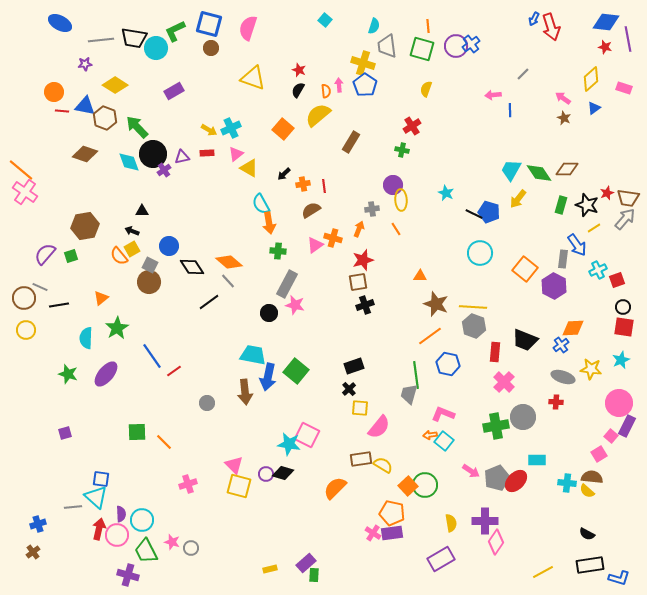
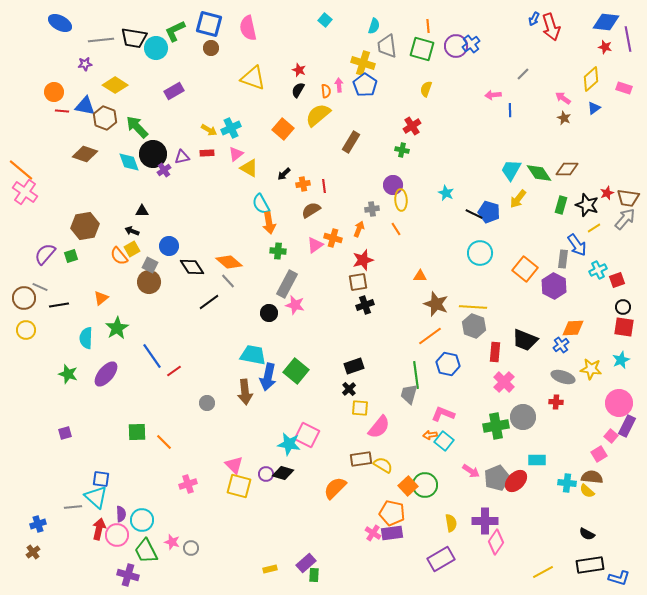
pink semicircle at (248, 28): rotated 30 degrees counterclockwise
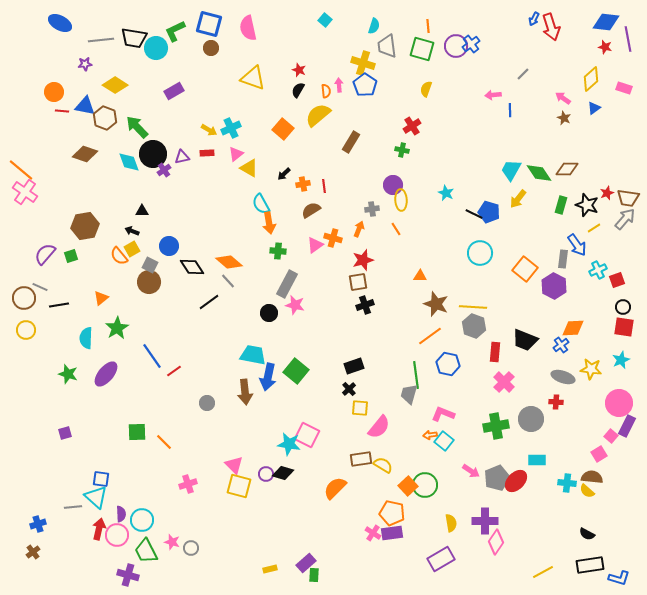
gray circle at (523, 417): moved 8 px right, 2 px down
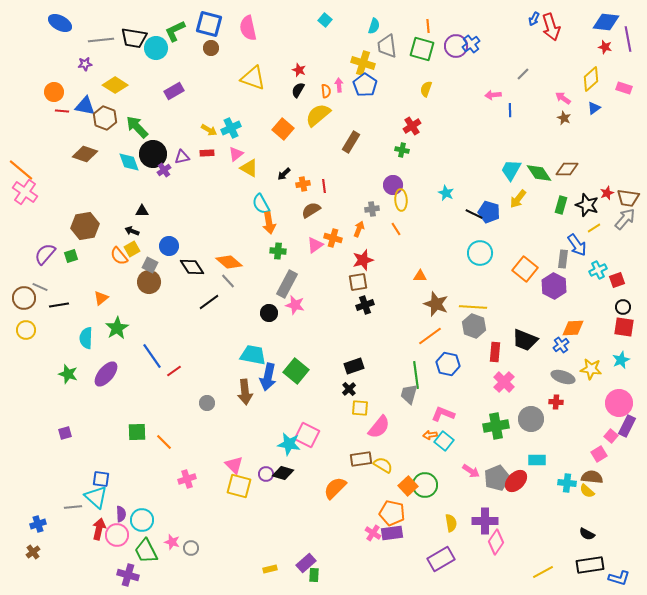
pink cross at (188, 484): moved 1 px left, 5 px up
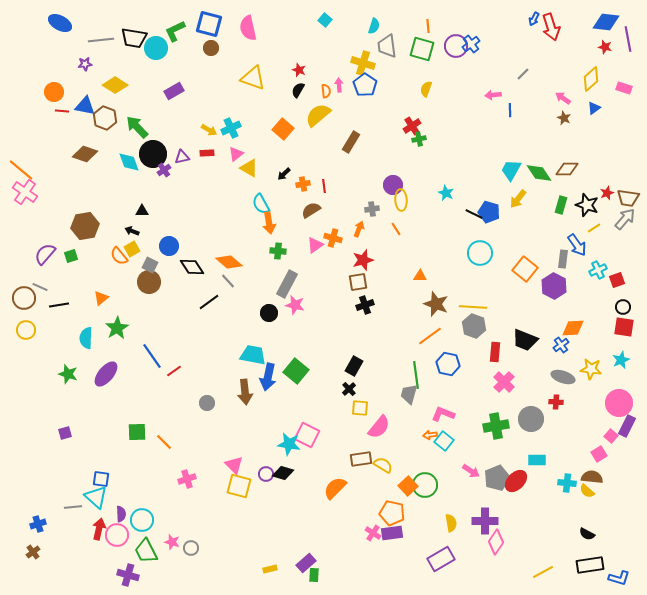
green cross at (402, 150): moved 17 px right, 11 px up; rotated 24 degrees counterclockwise
black rectangle at (354, 366): rotated 42 degrees counterclockwise
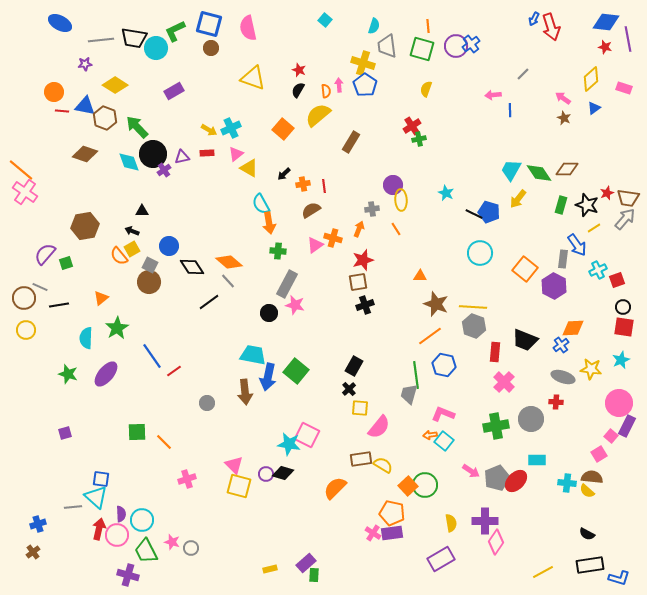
green square at (71, 256): moved 5 px left, 7 px down
blue hexagon at (448, 364): moved 4 px left, 1 px down
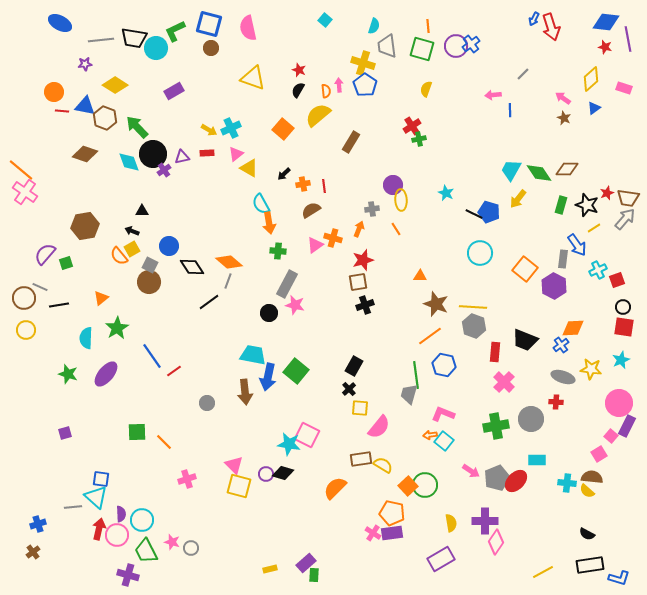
gray line at (228, 281): rotated 63 degrees clockwise
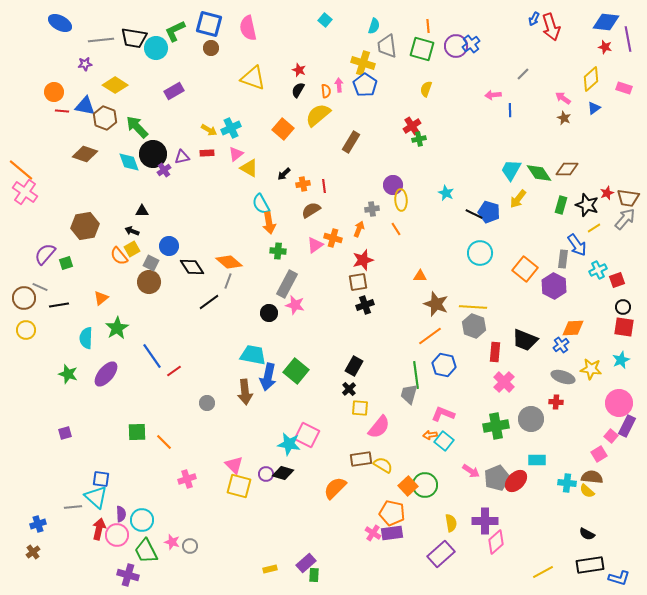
gray square at (150, 265): moved 1 px right, 2 px up
pink diamond at (496, 542): rotated 15 degrees clockwise
gray circle at (191, 548): moved 1 px left, 2 px up
purple rectangle at (441, 559): moved 5 px up; rotated 12 degrees counterclockwise
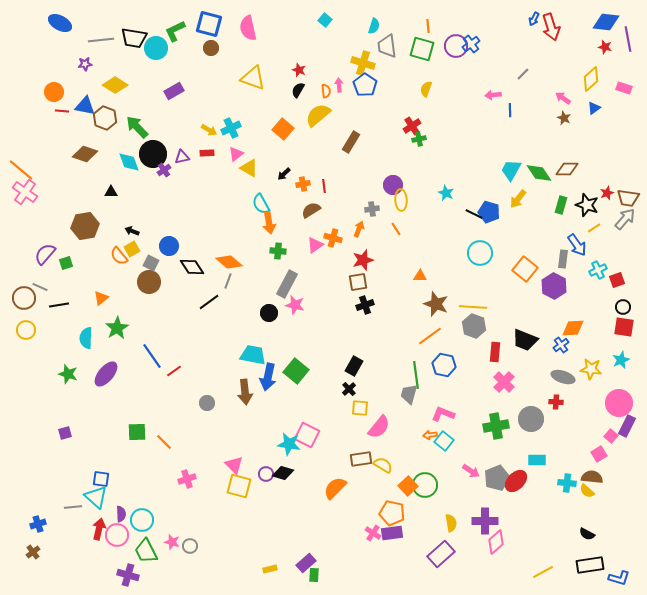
black triangle at (142, 211): moved 31 px left, 19 px up
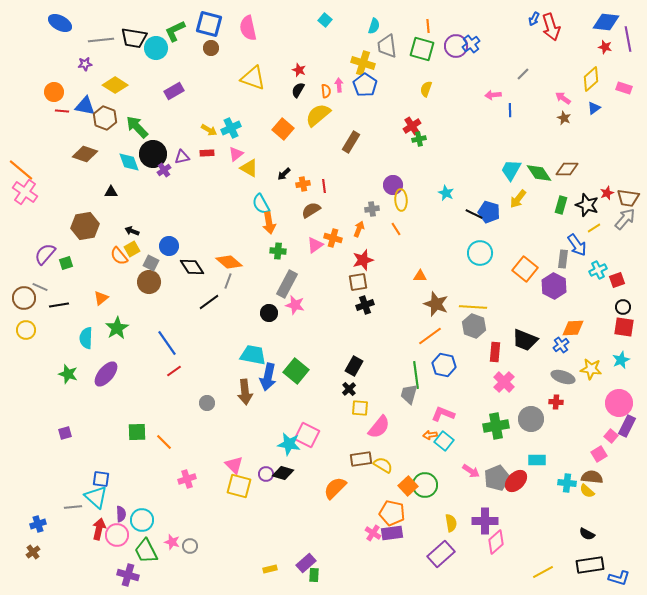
blue line at (152, 356): moved 15 px right, 13 px up
